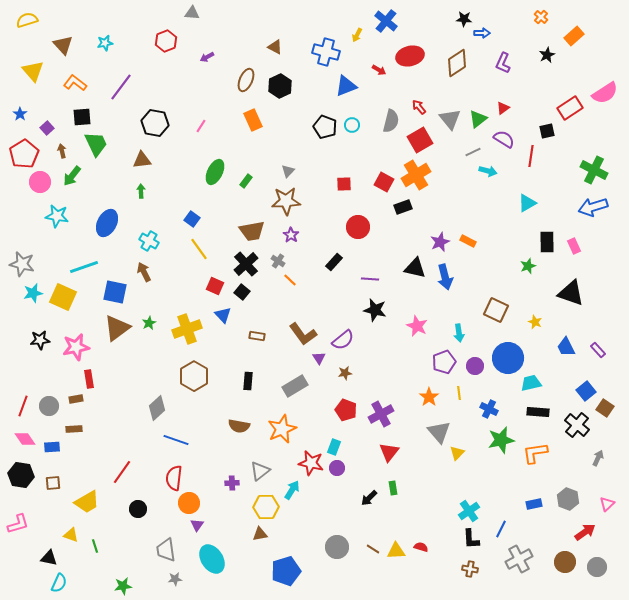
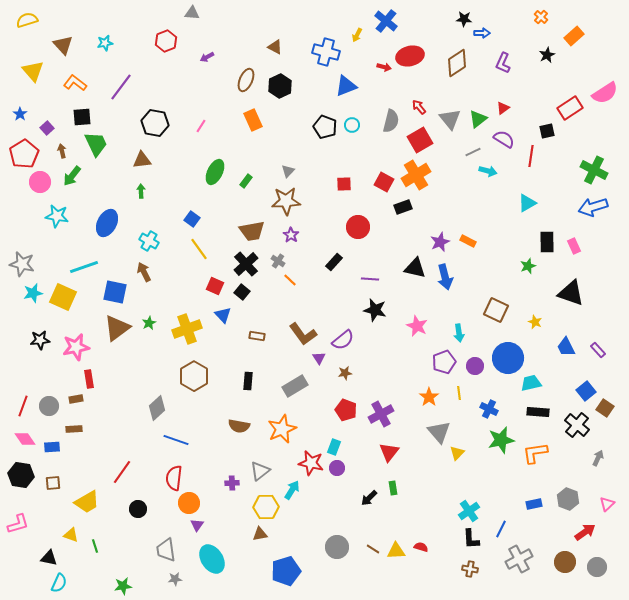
red arrow at (379, 70): moved 5 px right, 3 px up; rotated 16 degrees counterclockwise
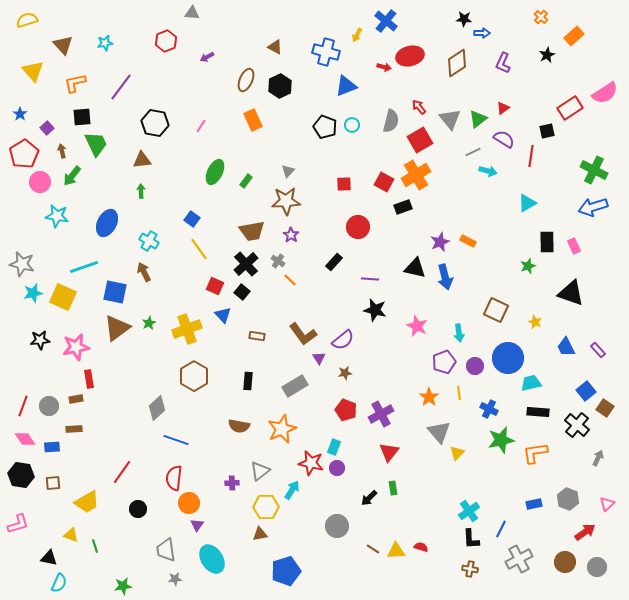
orange L-shape at (75, 83): rotated 50 degrees counterclockwise
gray circle at (337, 547): moved 21 px up
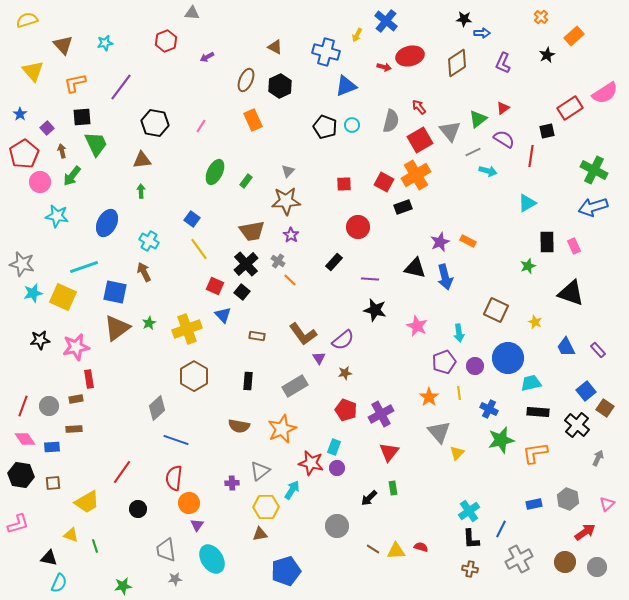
gray triangle at (450, 119): moved 12 px down
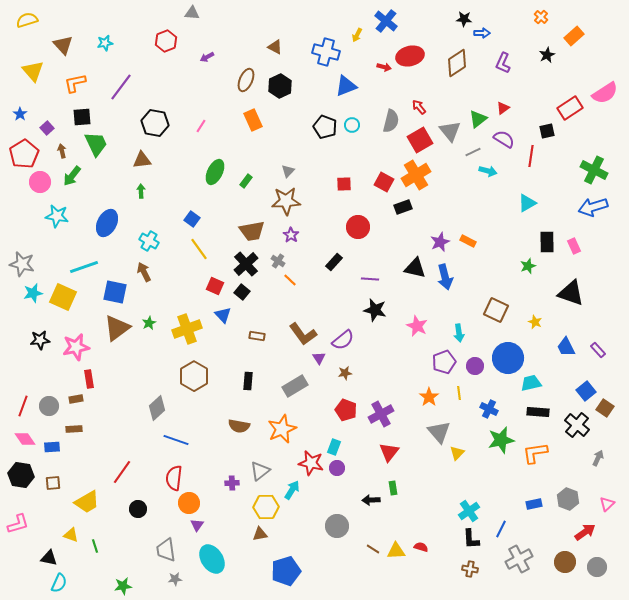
black arrow at (369, 498): moved 2 px right, 2 px down; rotated 42 degrees clockwise
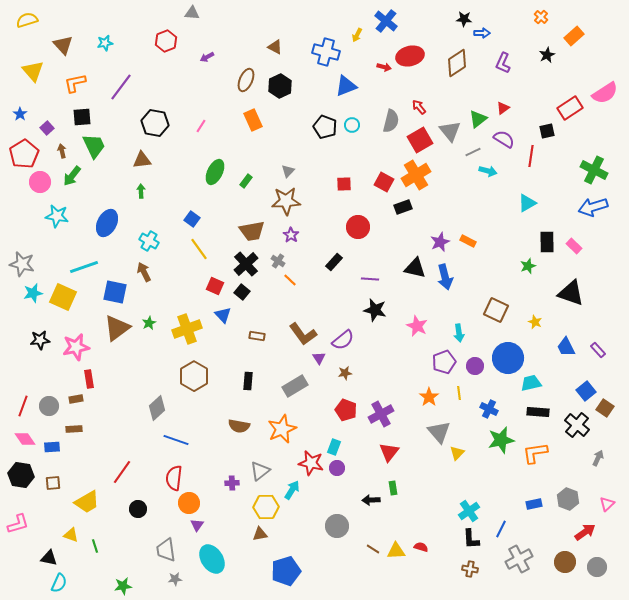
green trapezoid at (96, 144): moved 2 px left, 2 px down
pink rectangle at (574, 246): rotated 21 degrees counterclockwise
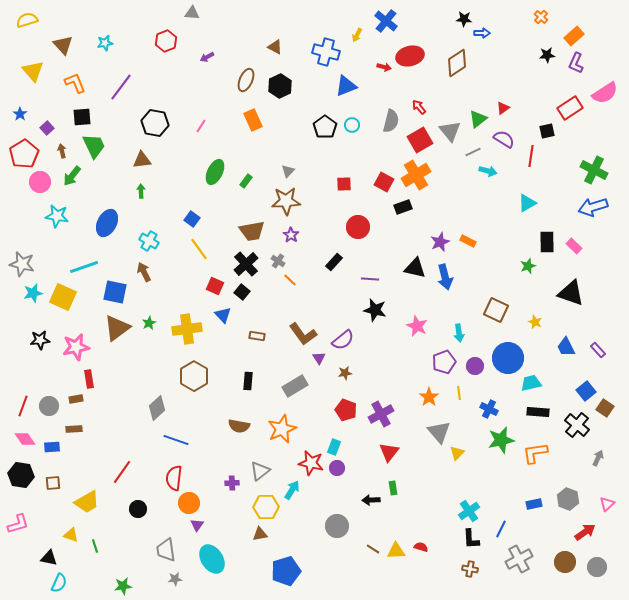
black star at (547, 55): rotated 21 degrees clockwise
purple L-shape at (503, 63): moved 73 px right
orange L-shape at (75, 83): rotated 80 degrees clockwise
black pentagon at (325, 127): rotated 15 degrees clockwise
yellow cross at (187, 329): rotated 12 degrees clockwise
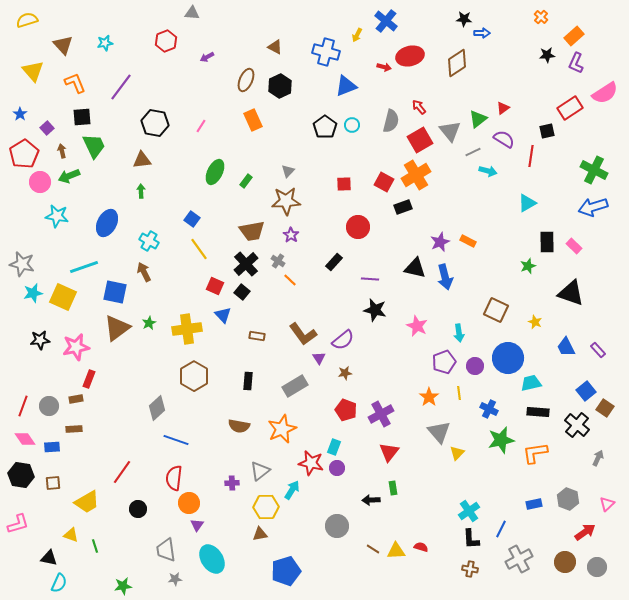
green arrow at (72, 176): moved 3 px left; rotated 30 degrees clockwise
red rectangle at (89, 379): rotated 30 degrees clockwise
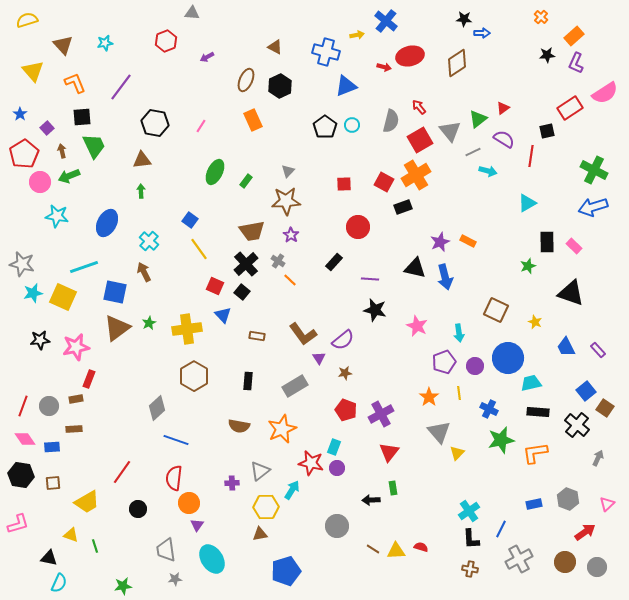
yellow arrow at (357, 35): rotated 128 degrees counterclockwise
blue square at (192, 219): moved 2 px left, 1 px down
cyan cross at (149, 241): rotated 12 degrees clockwise
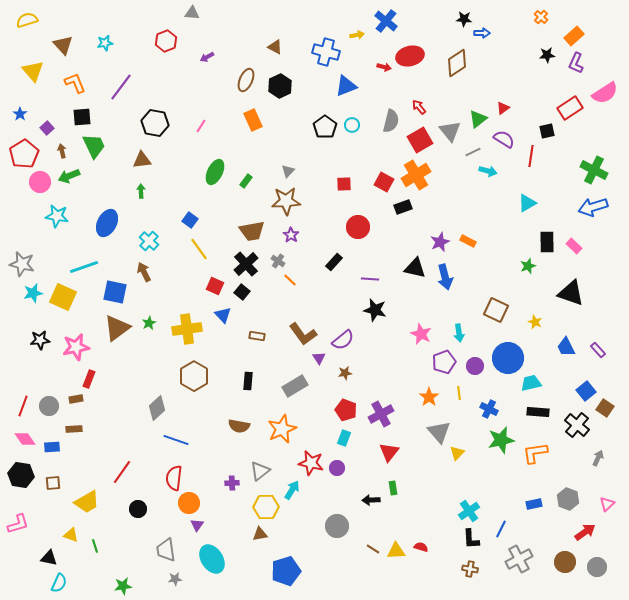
pink star at (417, 326): moved 4 px right, 8 px down
cyan rectangle at (334, 447): moved 10 px right, 9 px up
